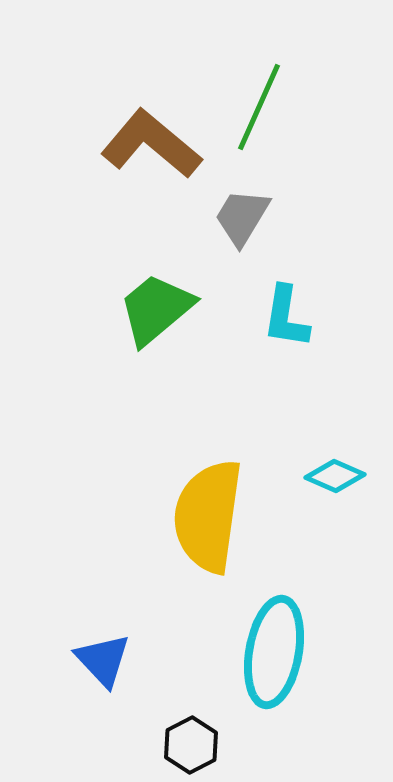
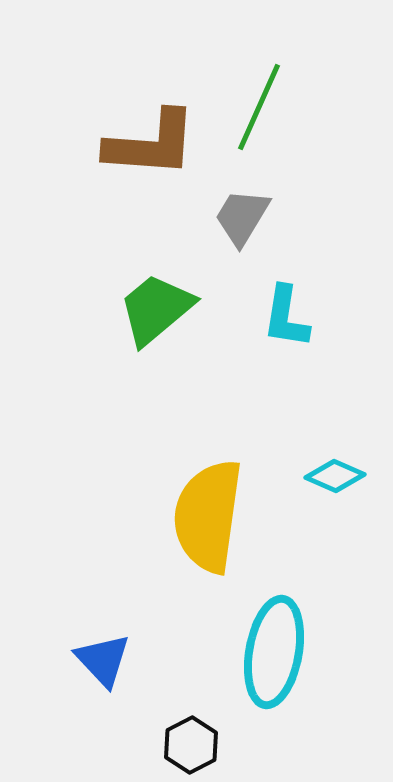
brown L-shape: rotated 144 degrees clockwise
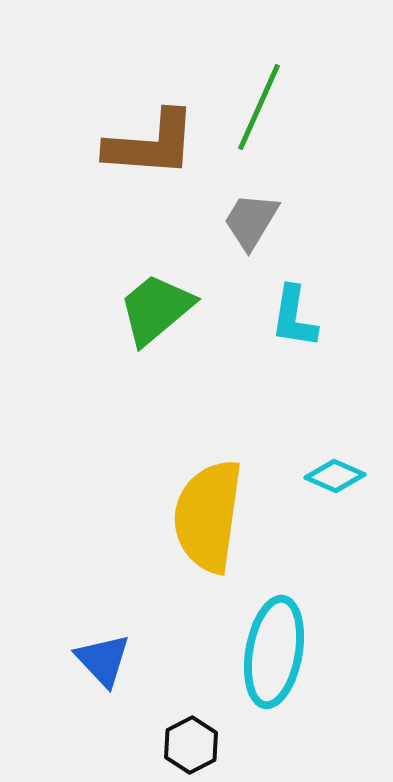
gray trapezoid: moved 9 px right, 4 px down
cyan L-shape: moved 8 px right
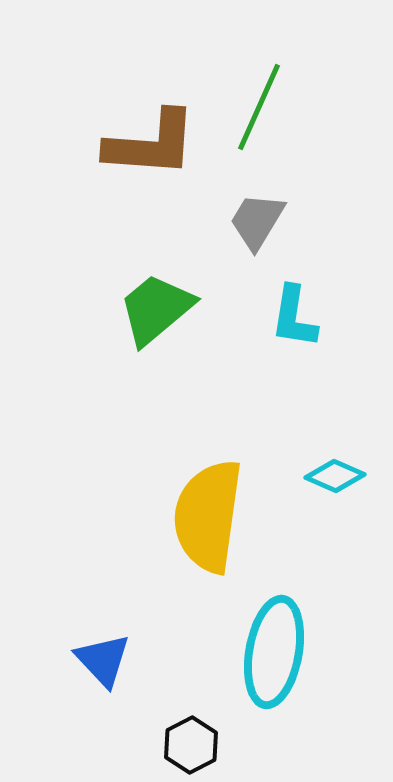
gray trapezoid: moved 6 px right
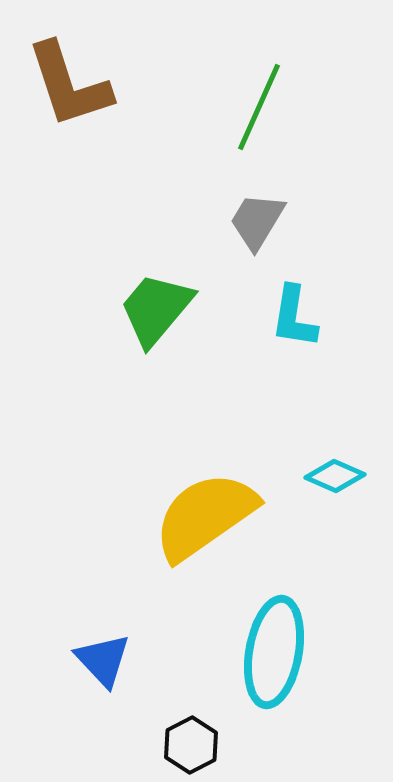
brown L-shape: moved 82 px left, 59 px up; rotated 68 degrees clockwise
green trapezoid: rotated 10 degrees counterclockwise
yellow semicircle: moved 3 px left; rotated 47 degrees clockwise
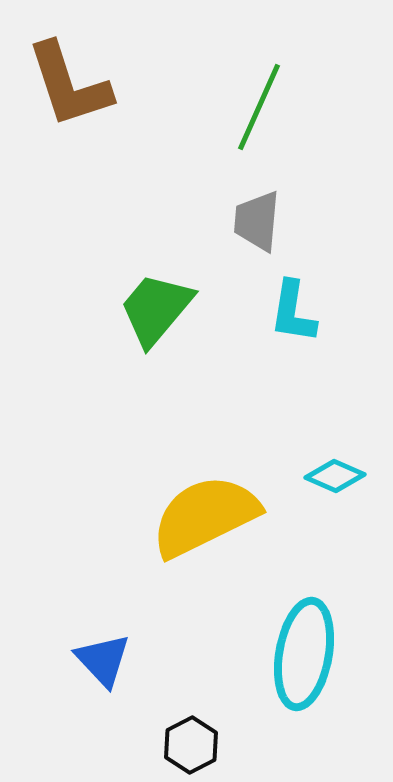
gray trapezoid: rotated 26 degrees counterclockwise
cyan L-shape: moved 1 px left, 5 px up
yellow semicircle: rotated 9 degrees clockwise
cyan ellipse: moved 30 px right, 2 px down
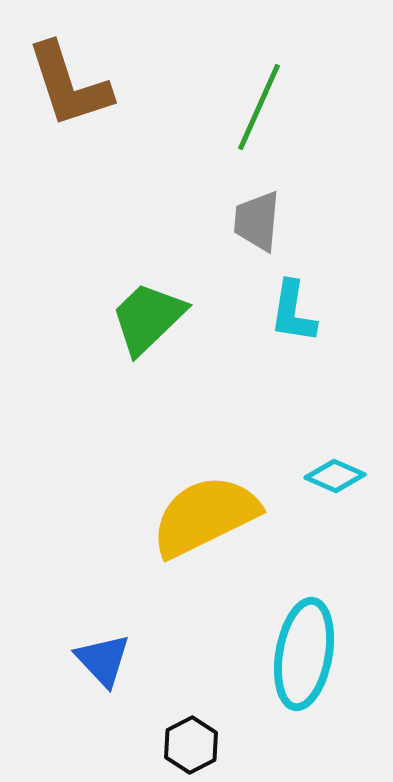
green trapezoid: moved 8 px left, 9 px down; rotated 6 degrees clockwise
